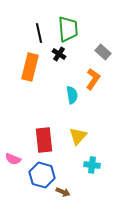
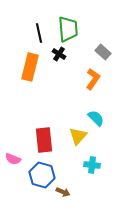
cyan semicircle: moved 24 px right, 23 px down; rotated 36 degrees counterclockwise
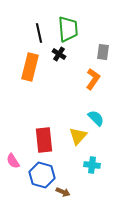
gray rectangle: rotated 56 degrees clockwise
pink semicircle: moved 2 px down; rotated 35 degrees clockwise
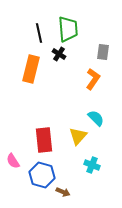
orange rectangle: moved 1 px right, 2 px down
cyan cross: rotated 14 degrees clockwise
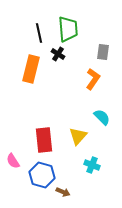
black cross: moved 1 px left
cyan semicircle: moved 6 px right, 1 px up
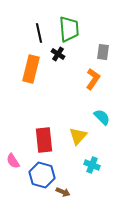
green trapezoid: moved 1 px right
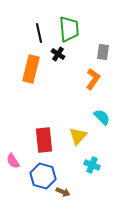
blue hexagon: moved 1 px right, 1 px down
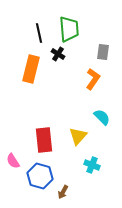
blue hexagon: moved 3 px left
brown arrow: rotated 96 degrees clockwise
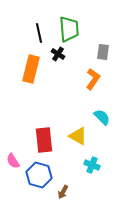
yellow triangle: rotated 42 degrees counterclockwise
blue hexagon: moved 1 px left, 1 px up
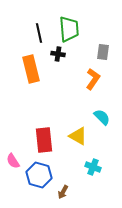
black cross: rotated 24 degrees counterclockwise
orange rectangle: rotated 28 degrees counterclockwise
cyan cross: moved 1 px right, 2 px down
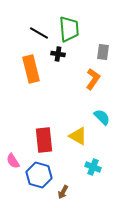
black line: rotated 48 degrees counterclockwise
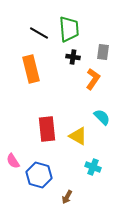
black cross: moved 15 px right, 3 px down
red rectangle: moved 3 px right, 11 px up
brown arrow: moved 4 px right, 5 px down
